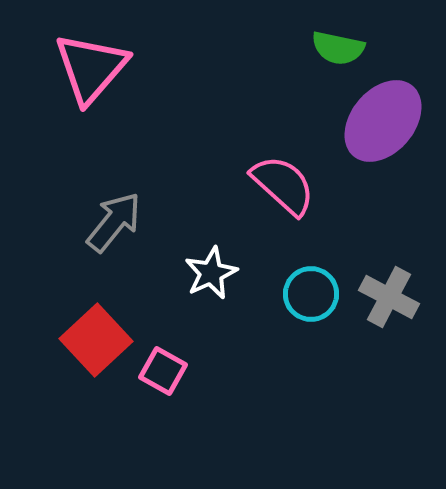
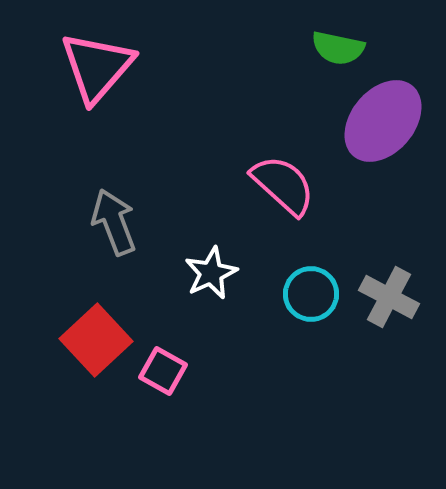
pink triangle: moved 6 px right, 1 px up
gray arrow: rotated 60 degrees counterclockwise
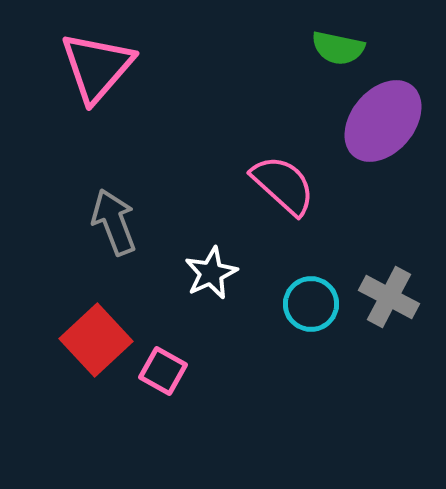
cyan circle: moved 10 px down
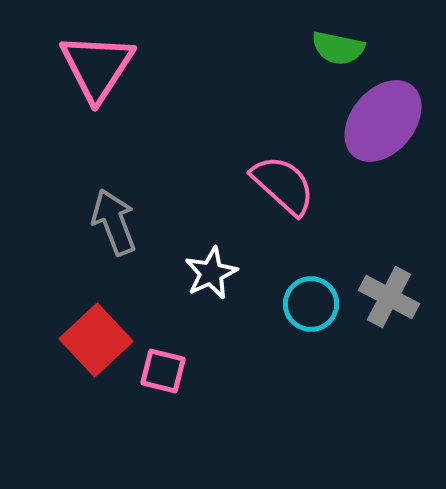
pink triangle: rotated 8 degrees counterclockwise
pink square: rotated 15 degrees counterclockwise
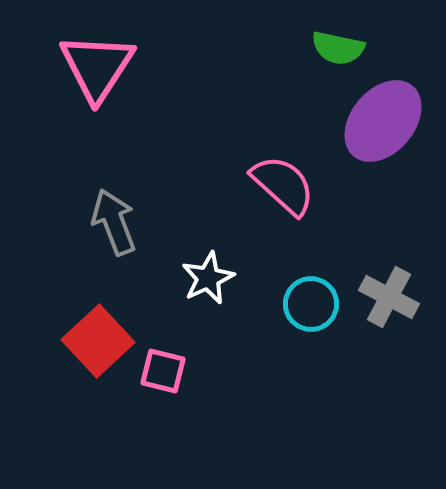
white star: moved 3 px left, 5 px down
red square: moved 2 px right, 1 px down
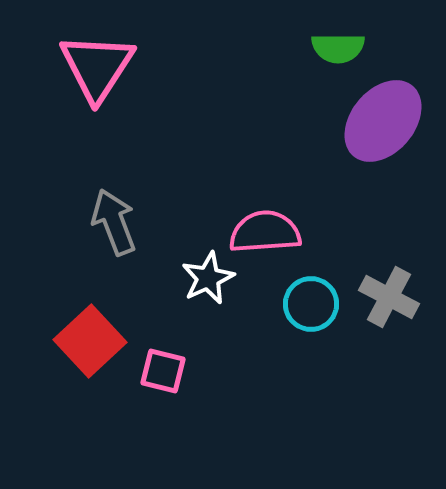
green semicircle: rotated 12 degrees counterclockwise
pink semicircle: moved 18 px left, 47 px down; rotated 46 degrees counterclockwise
red square: moved 8 px left
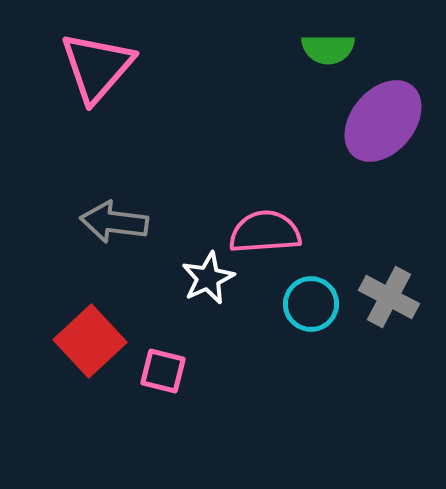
green semicircle: moved 10 px left, 1 px down
pink triangle: rotated 8 degrees clockwise
gray arrow: rotated 62 degrees counterclockwise
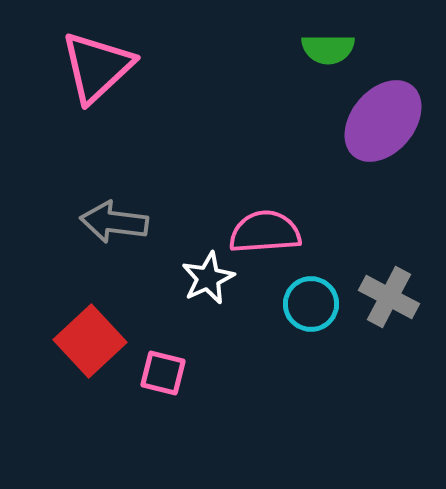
pink triangle: rotated 6 degrees clockwise
pink square: moved 2 px down
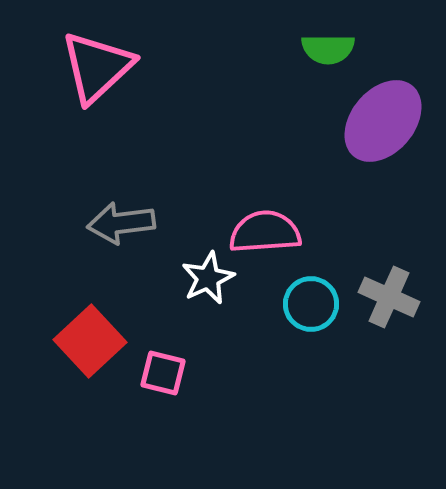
gray arrow: moved 7 px right, 1 px down; rotated 14 degrees counterclockwise
gray cross: rotated 4 degrees counterclockwise
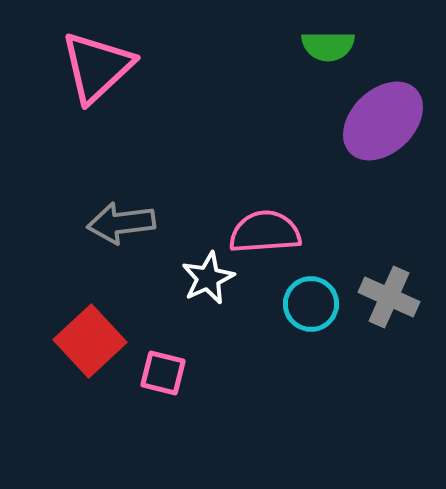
green semicircle: moved 3 px up
purple ellipse: rotated 6 degrees clockwise
